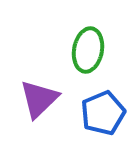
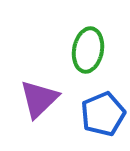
blue pentagon: moved 1 px down
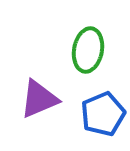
purple triangle: rotated 21 degrees clockwise
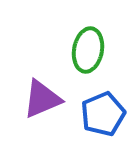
purple triangle: moved 3 px right
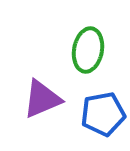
blue pentagon: rotated 12 degrees clockwise
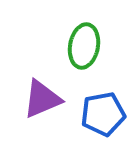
green ellipse: moved 4 px left, 4 px up
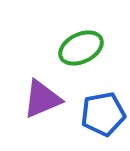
green ellipse: moved 3 px left, 2 px down; rotated 54 degrees clockwise
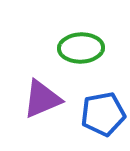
green ellipse: rotated 24 degrees clockwise
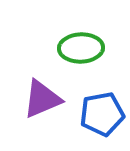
blue pentagon: moved 1 px left
